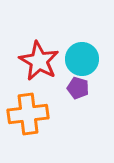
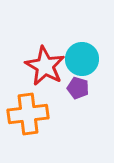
red star: moved 6 px right, 5 px down
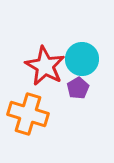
purple pentagon: rotated 25 degrees clockwise
orange cross: rotated 24 degrees clockwise
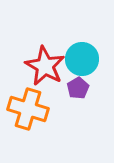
orange cross: moved 5 px up
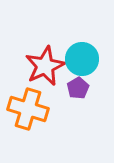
red star: rotated 18 degrees clockwise
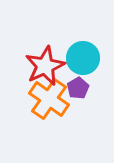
cyan circle: moved 1 px right, 1 px up
orange cross: moved 21 px right, 10 px up; rotated 18 degrees clockwise
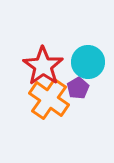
cyan circle: moved 5 px right, 4 px down
red star: moved 2 px left; rotated 12 degrees counterclockwise
